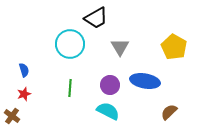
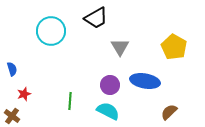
cyan circle: moved 19 px left, 13 px up
blue semicircle: moved 12 px left, 1 px up
green line: moved 13 px down
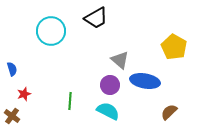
gray triangle: moved 13 px down; rotated 18 degrees counterclockwise
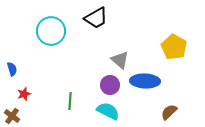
blue ellipse: rotated 8 degrees counterclockwise
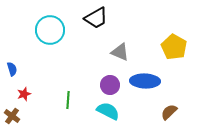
cyan circle: moved 1 px left, 1 px up
gray triangle: moved 8 px up; rotated 18 degrees counterclockwise
green line: moved 2 px left, 1 px up
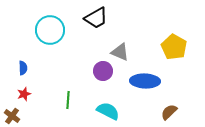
blue semicircle: moved 11 px right, 1 px up; rotated 16 degrees clockwise
purple circle: moved 7 px left, 14 px up
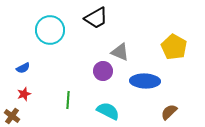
blue semicircle: rotated 64 degrees clockwise
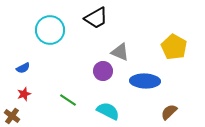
green line: rotated 60 degrees counterclockwise
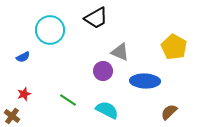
blue semicircle: moved 11 px up
cyan semicircle: moved 1 px left, 1 px up
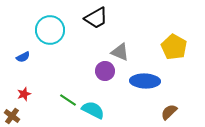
purple circle: moved 2 px right
cyan semicircle: moved 14 px left
